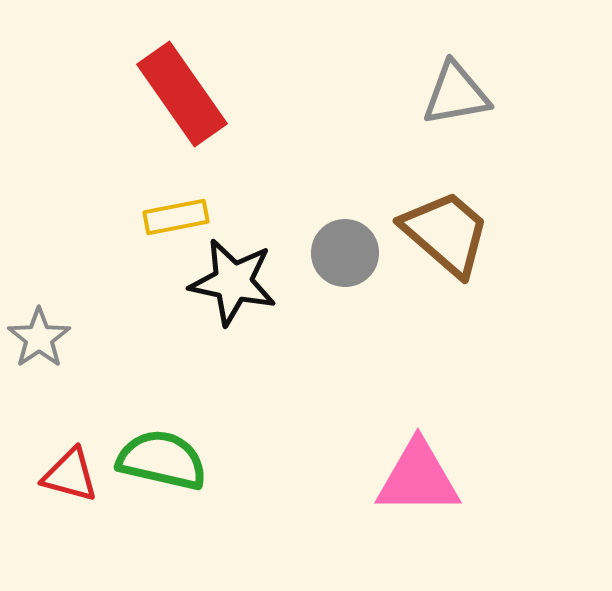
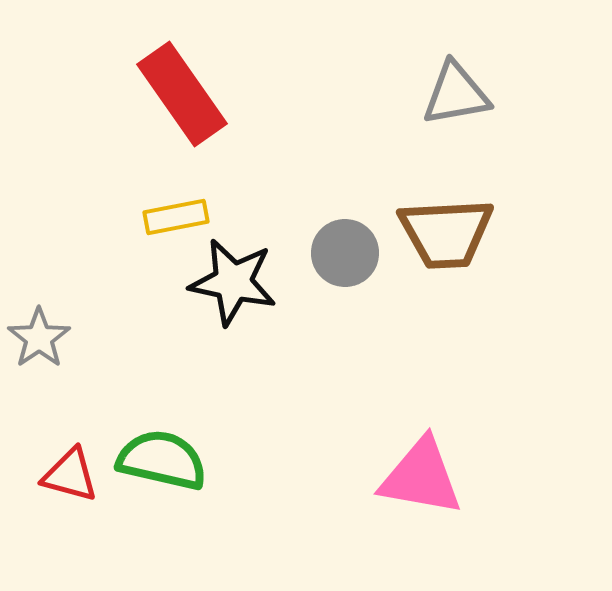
brown trapezoid: rotated 136 degrees clockwise
pink triangle: moved 3 px right, 1 px up; rotated 10 degrees clockwise
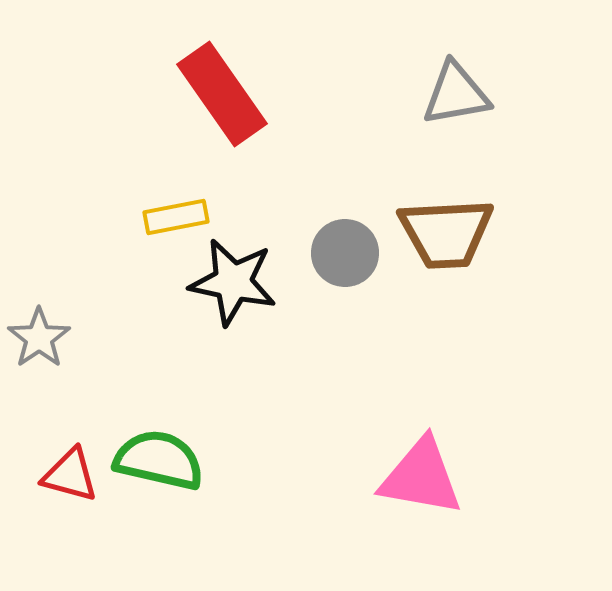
red rectangle: moved 40 px right
green semicircle: moved 3 px left
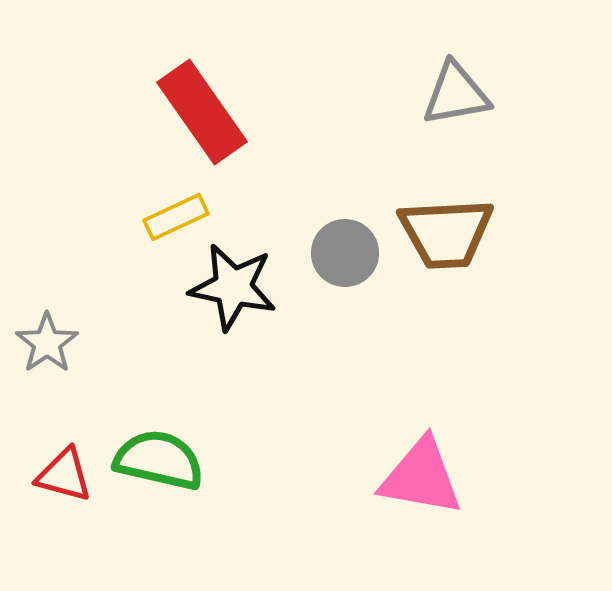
red rectangle: moved 20 px left, 18 px down
yellow rectangle: rotated 14 degrees counterclockwise
black star: moved 5 px down
gray star: moved 8 px right, 5 px down
red triangle: moved 6 px left
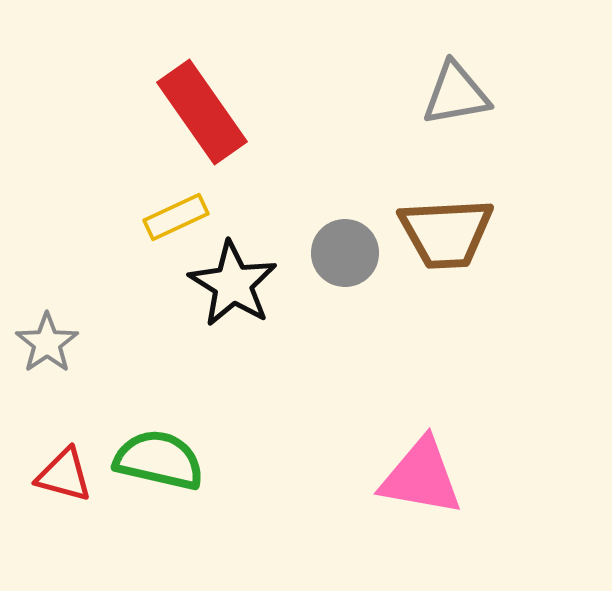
black star: moved 3 px up; rotated 20 degrees clockwise
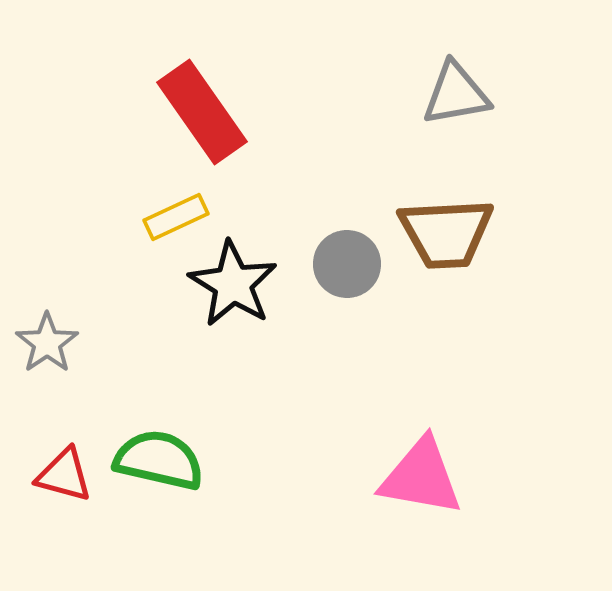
gray circle: moved 2 px right, 11 px down
